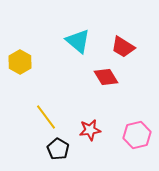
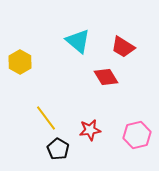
yellow line: moved 1 px down
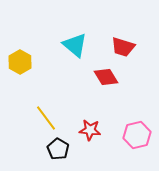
cyan triangle: moved 3 px left, 4 px down
red trapezoid: rotated 15 degrees counterclockwise
red star: rotated 15 degrees clockwise
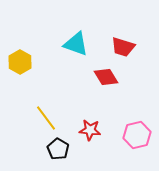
cyan triangle: moved 1 px right, 1 px up; rotated 20 degrees counterclockwise
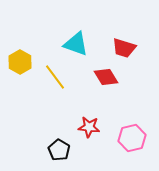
red trapezoid: moved 1 px right, 1 px down
yellow line: moved 9 px right, 41 px up
red star: moved 1 px left, 3 px up
pink hexagon: moved 5 px left, 3 px down
black pentagon: moved 1 px right, 1 px down
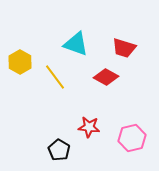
red diamond: rotated 30 degrees counterclockwise
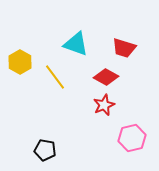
red star: moved 15 px right, 22 px up; rotated 30 degrees counterclockwise
black pentagon: moved 14 px left; rotated 20 degrees counterclockwise
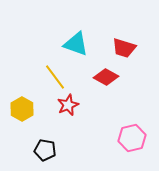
yellow hexagon: moved 2 px right, 47 px down
red star: moved 36 px left
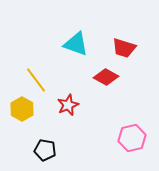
yellow line: moved 19 px left, 3 px down
